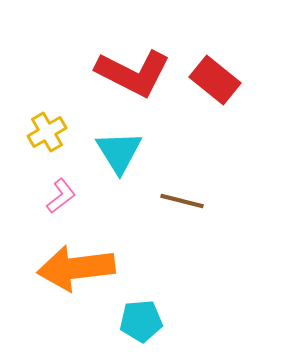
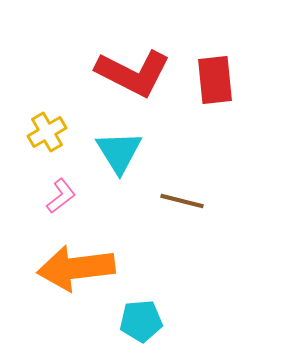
red rectangle: rotated 45 degrees clockwise
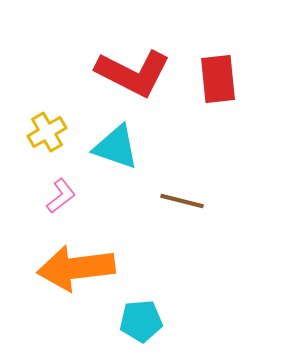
red rectangle: moved 3 px right, 1 px up
cyan triangle: moved 3 px left, 5 px up; rotated 39 degrees counterclockwise
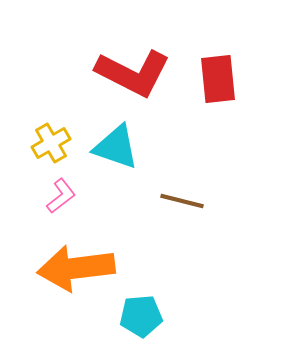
yellow cross: moved 4 px right, 11 px down
cyan pentagon: moved 5 px up
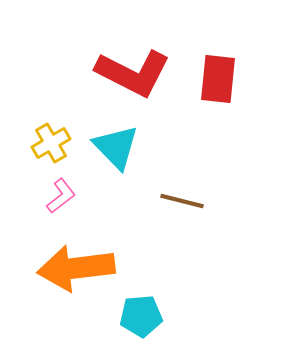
red rectangle: rotated 12 degrees clockwise
cyan triangle: rotated 27 degrees clockwise
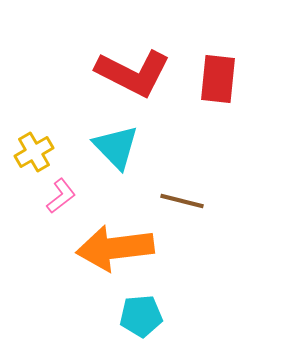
yellow cross: moved 17 px left, 9 px down
orange arrow: moved 39 px right, 20 px up
